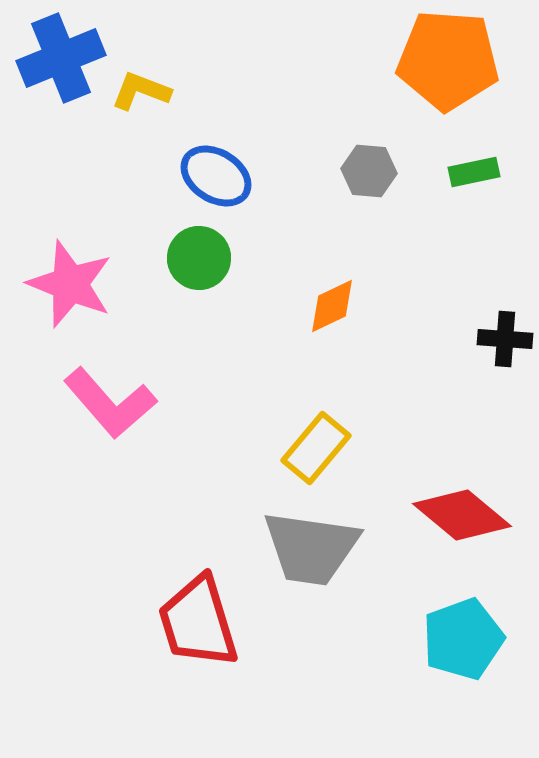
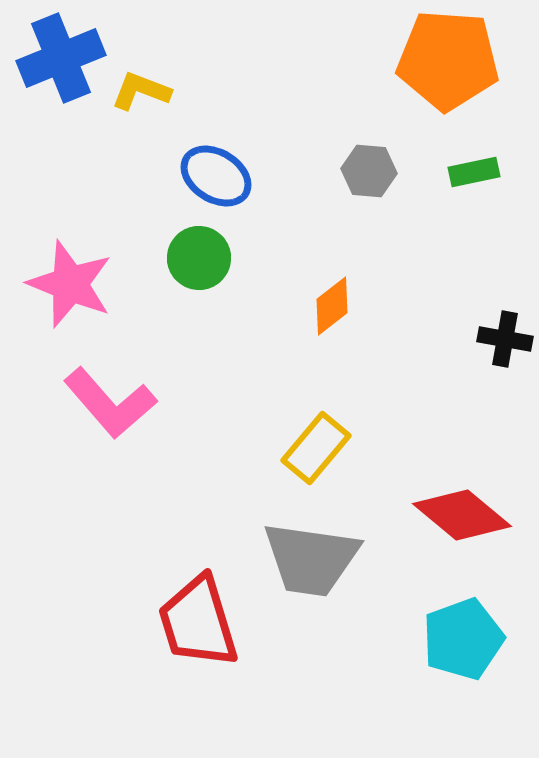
orange diamond: rotated 12 degrees counterclockwise
black cross: rotated 6 degrees clockwise
gray trapezoid: moved 11 px down
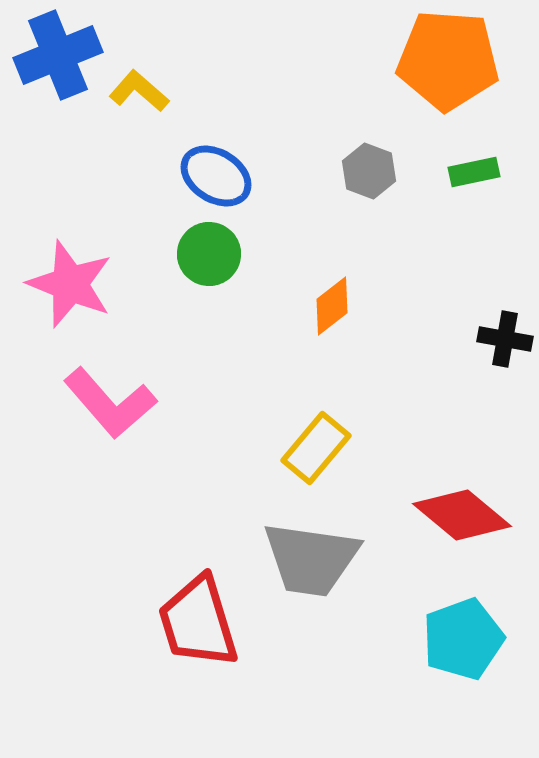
blue cross: moved 3 px left, 3 px up
yellow L-shape: moved 2 px left; rotated 20 degrees clockwise
gray hexagon: rotated 16 degrees clockwise
green circle: moved 10 px right, 4 px up
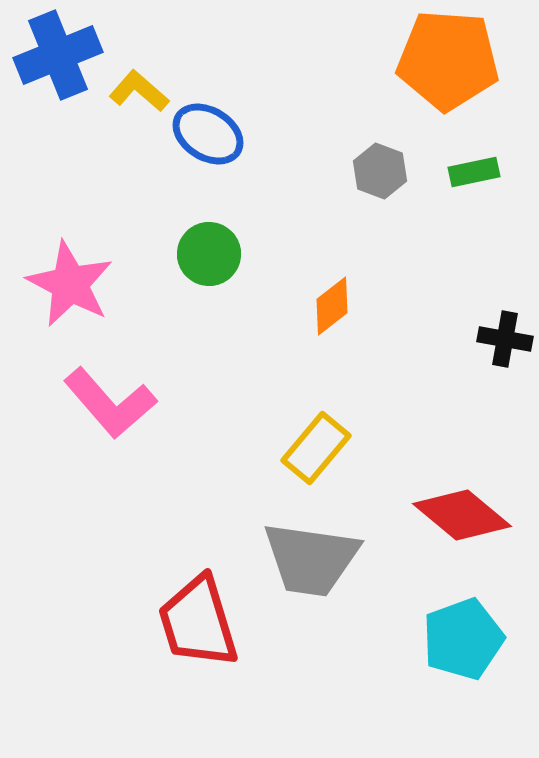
gray hexagon: moved 11 px right
blue ellipse: moved 8 px left, 42 px up
pink star: rotated 6 degrees clockwise
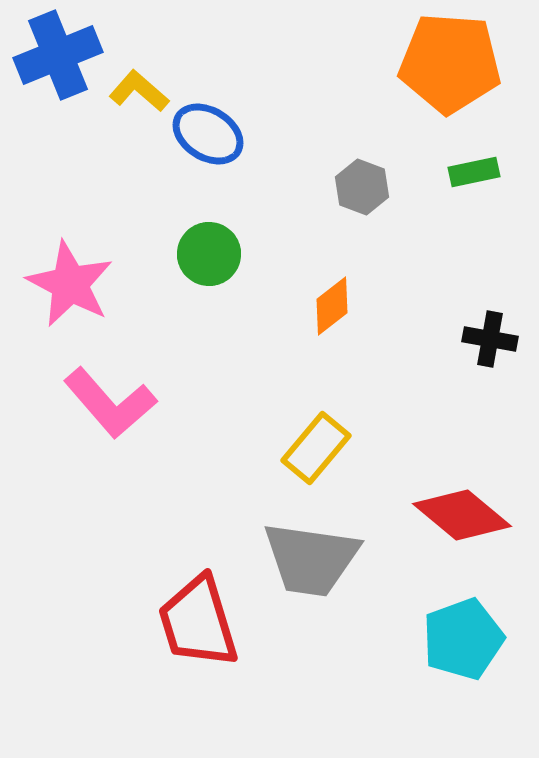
orange pentagon: moved 2 px right, 3 px down
gray hexagon: moved 18 px left, 16 px down
black cross: moved 15 px left
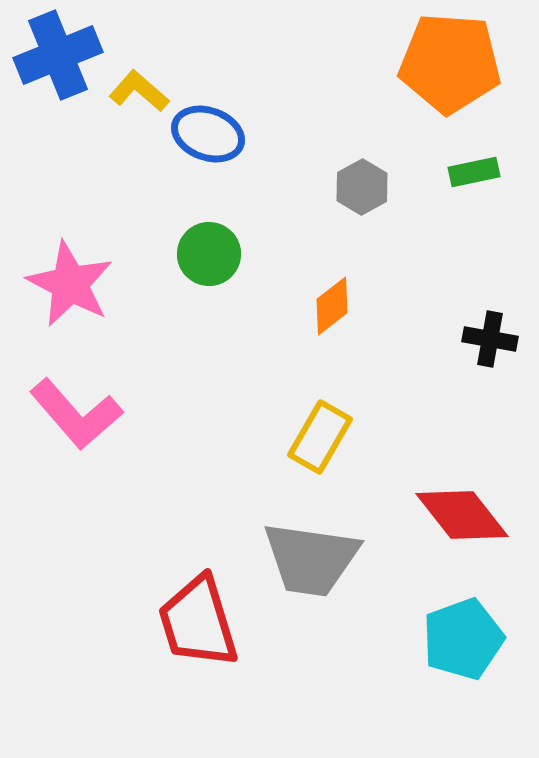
blue ellipse: rotated 12 degrees counterclockwise
gray hexagon: rotated 10 degrees clockwise
pink L-shape: moved 34 px left, 11 px down
yellow rectangle: moved 4 px right, 11 px up; rotated 10 degrees counterclockwise
red diamond: rotated 12 degrees clockwise
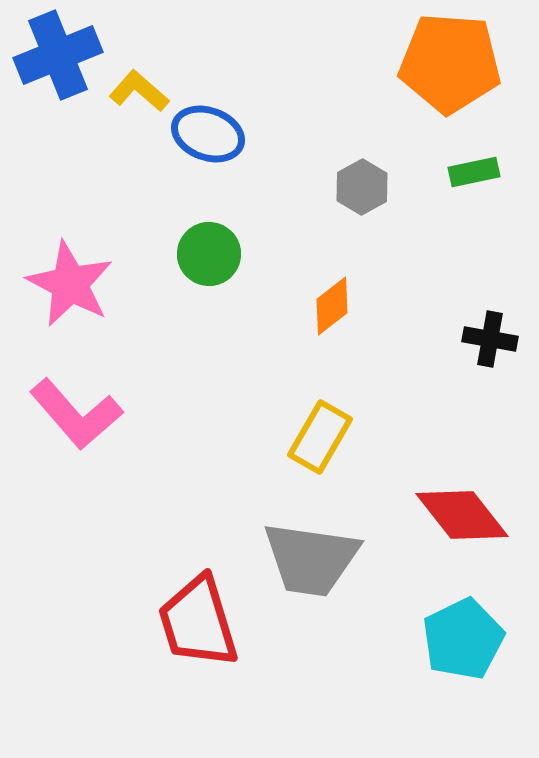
cyan pentagon: rotated 6 degrees counterclockwise
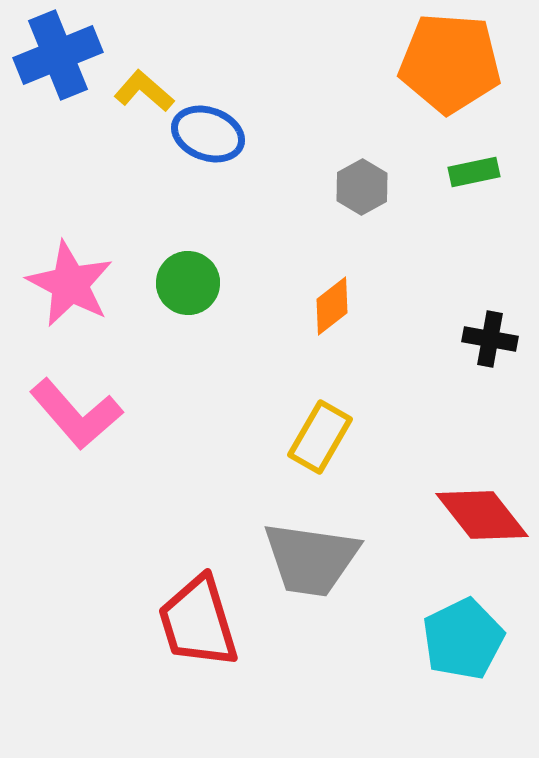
yellow L-shape: moved 5 px right
green circle: moved 21 px left, 29 px down
red diamond: moved 20 px right
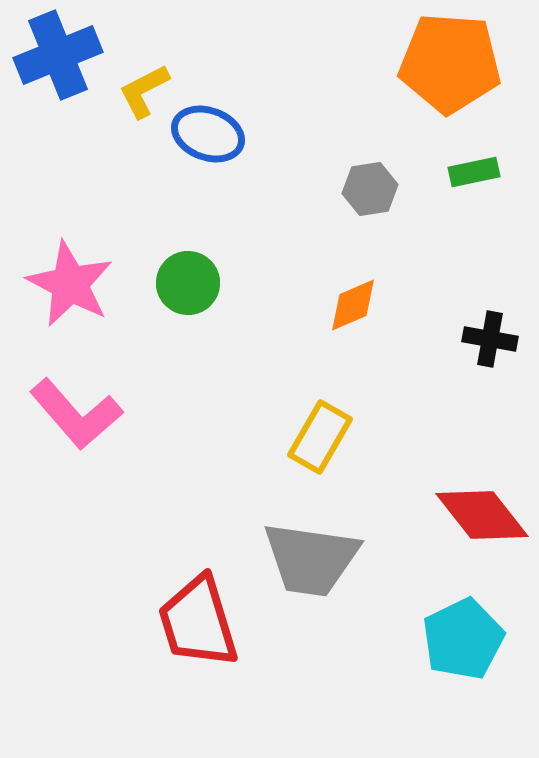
yellow L-shape: rotated 68 degrees counterclockwise
gray hexagon: moved 8 px right, 2 px down; rotated 20 degrees clockwise
orange diamond: moved 21 px right, 1 px up; rotated 14 degrees clockwise
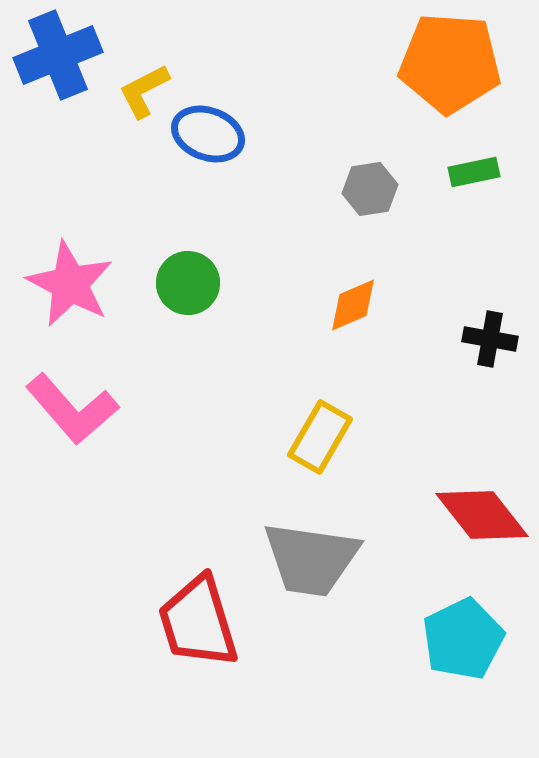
pink L-shape: moved 4 px left, 5 px up
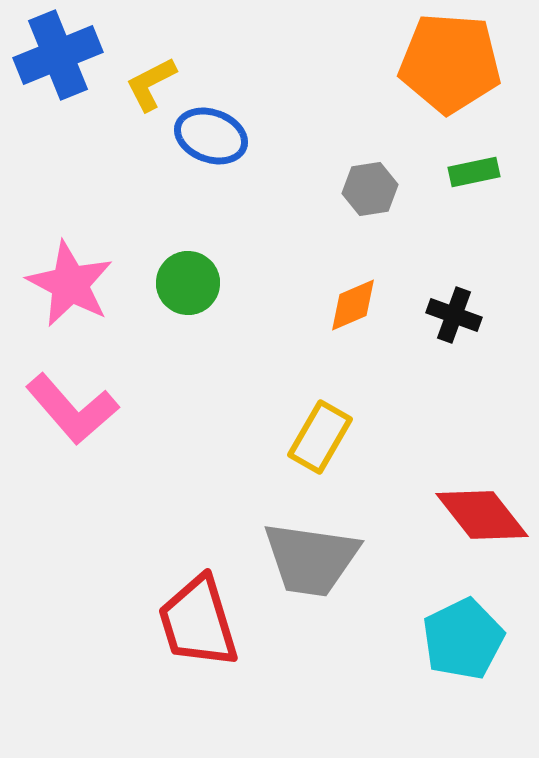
yellow L-shape: moved 7 px right, 7 px up
blue ellipse: moved 3 px right, 2 px down
black cross: moved 36 px left, 24 px up; rotated 10 degrees clockwise
